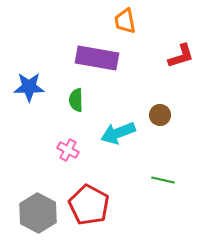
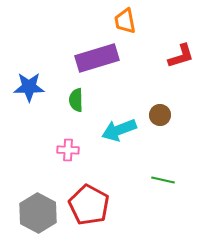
purple rectangle: rotated 27 degrees counterclockwise
cyan arrow: moved 1 px right, 3 px up
pink cross: rotated 25 degrees counterclockwise
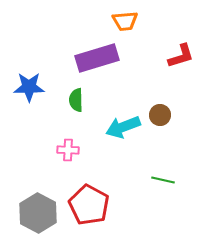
orange trapezoid: rotated 84 degrees counterclockwise
cyan arrow: moved 4 px right, 3 px up
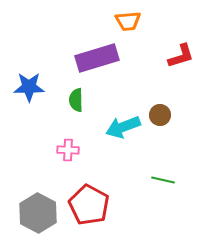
orange trapezoid: moved 3 px right
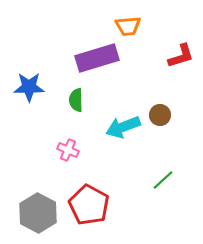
orange trapezoid: moved 5 px down
pink cross: rotated 20 degrees clockwise
green line: rotated 55 degrees counterclockwise
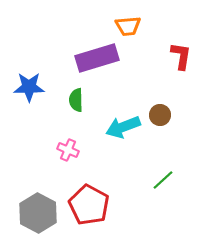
red L-shape: rotated 64 degrees counterclockwise
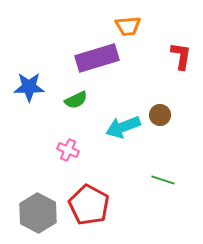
green semicircle: rotated 115 degrees counterclockwise
green line: rotated 60 degrees clockwise
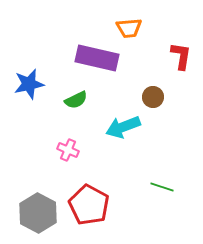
orange trapezoid: moved 1 px right, 2 px down
purple rectangle: rotated 30 degrees clockwise
blue star: moved 3 px up; rotated 12 degrees counterclockwise
brown circle: moved 7 px left, 18 px up
green line: moved 1 px left, 7 px down
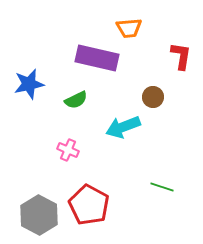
gray hexagon: moved 1 px right, 2 px down
